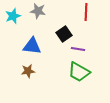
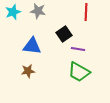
cyan star: moved 4 px up
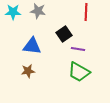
cyan star: rotated 21 degrees clockwise
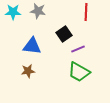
purple line: rotated 32 degrees counterclockwise
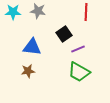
blue triangle: moved 1 px down
